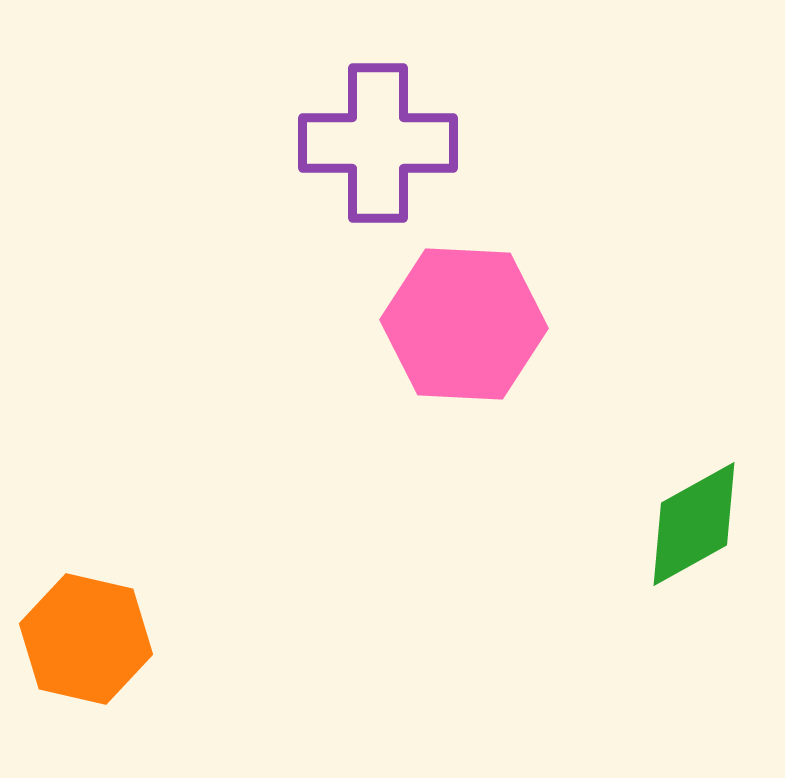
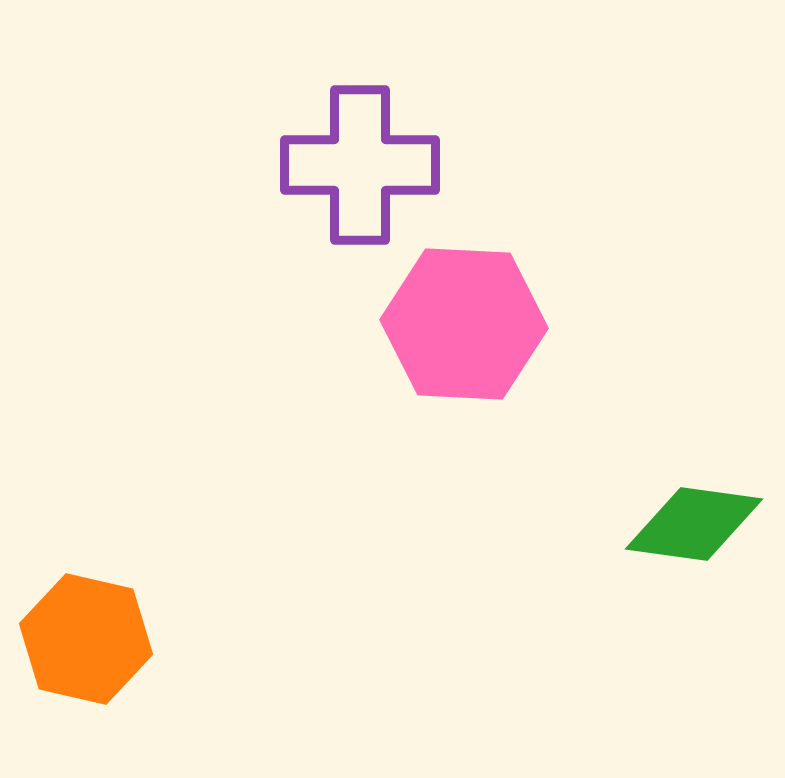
purple cross: moved 18 px left, 22 px down
green diamond: rotated 37 degrees clockwise
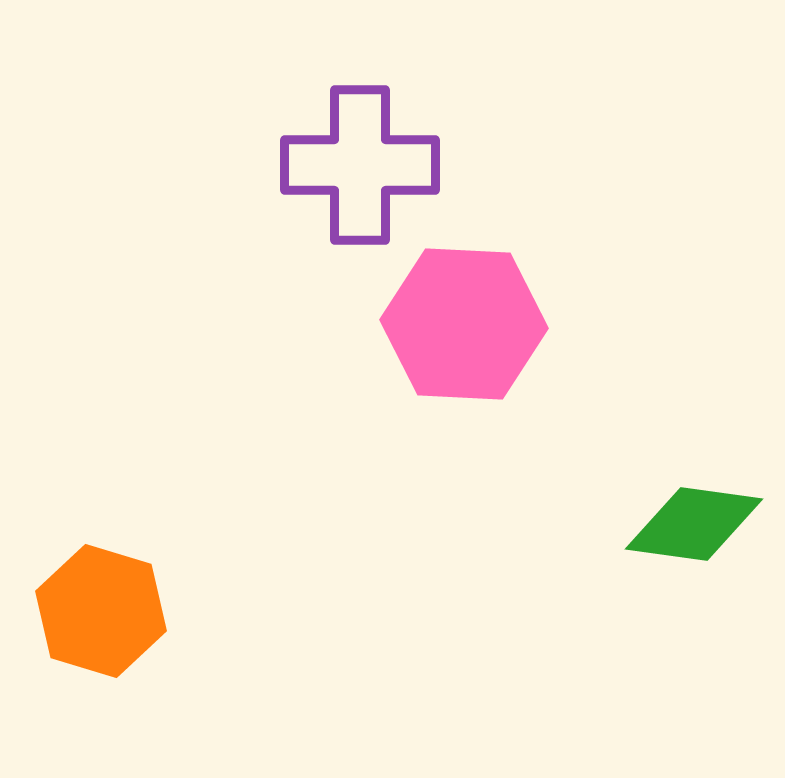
orange hexagon: moved 15 px right, 28 px up; rotated 4 degrees clockwise
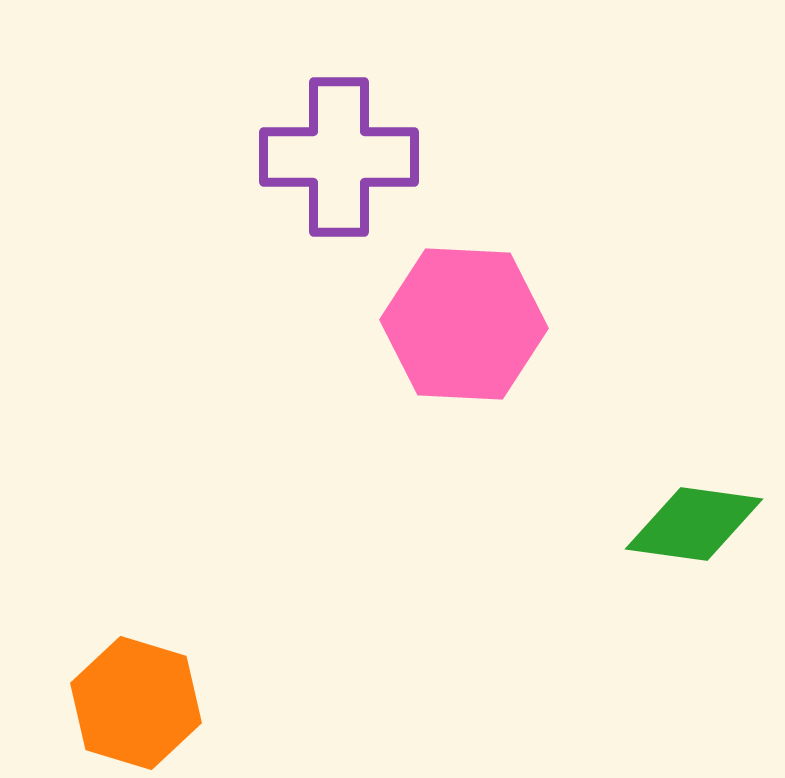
purple cross: moved 21 px left, 8 px up
orange hexagon: moved 35 px right, 92 px down
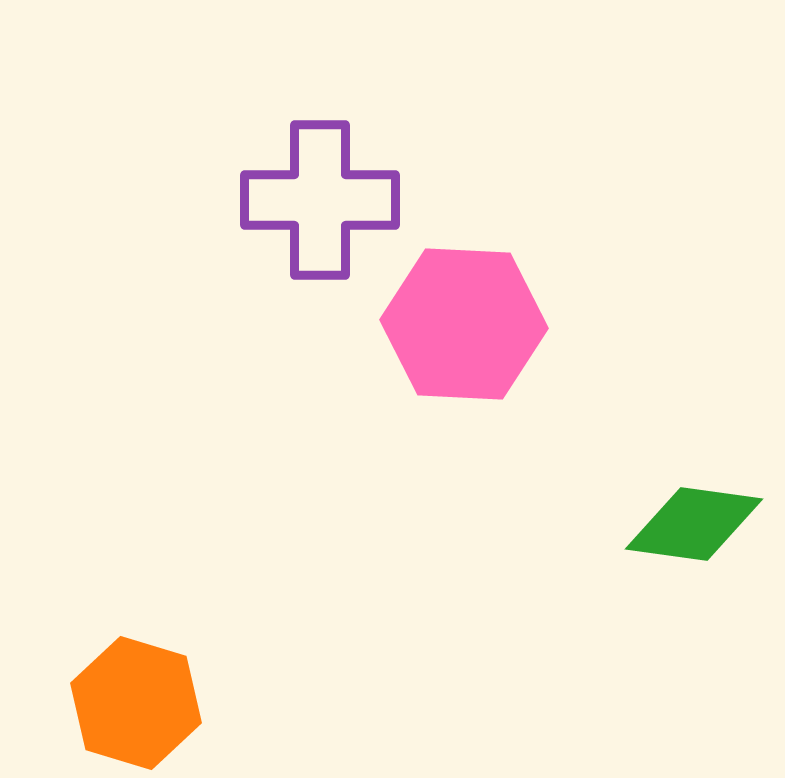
purple cross: moved 19 px left, 43 px down
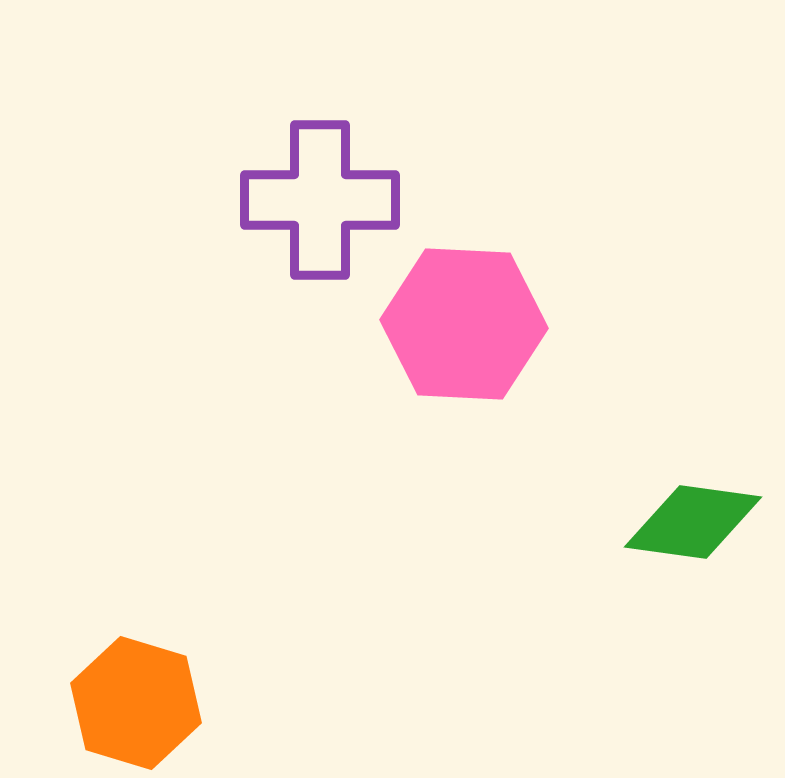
green diamond: moved 1 px left, 2 px up
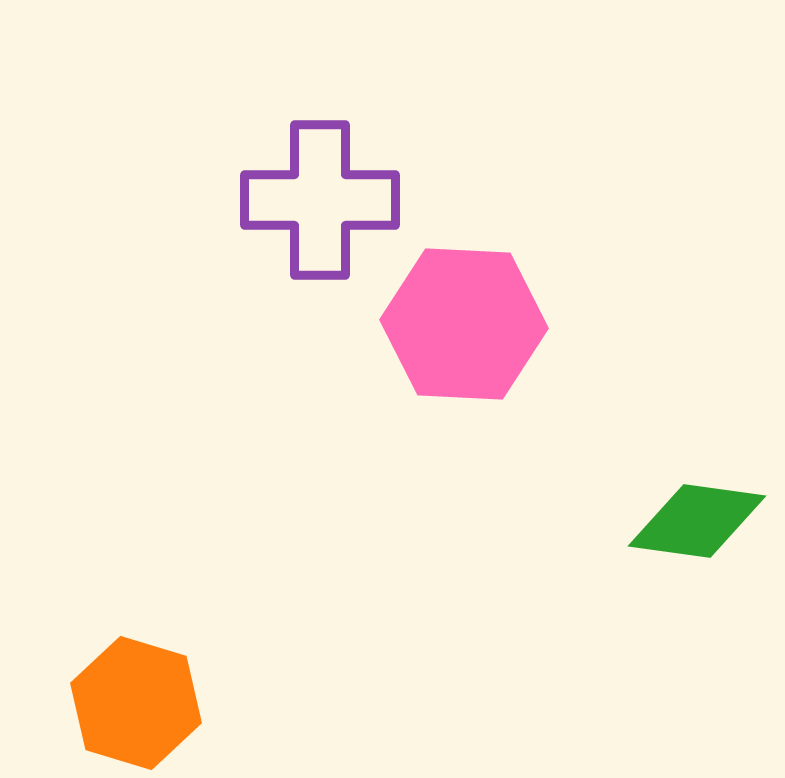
green diamond: moved 4 px right, 1 px up
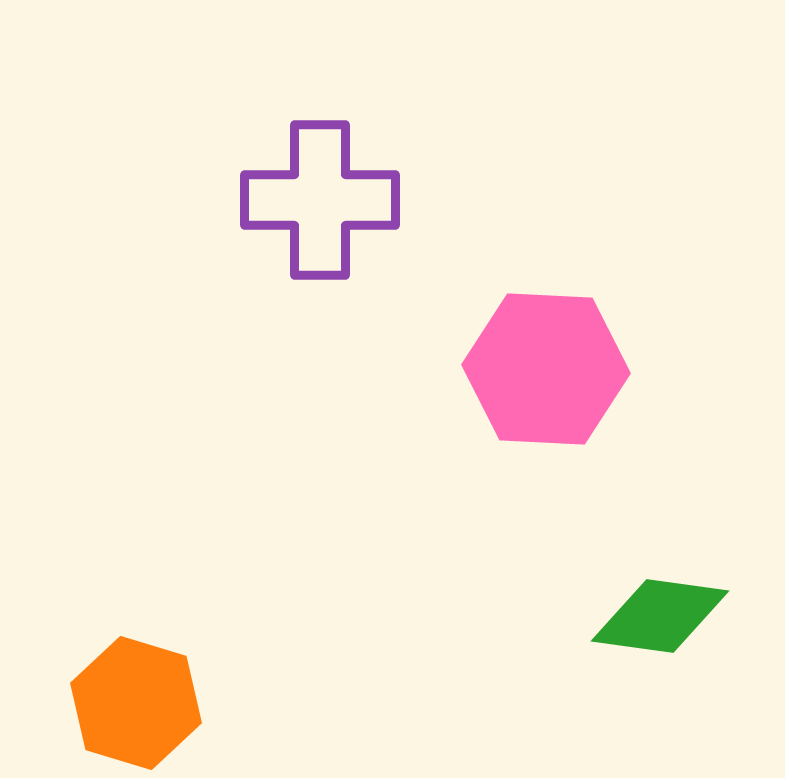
pink hexagon: moved 82 px right, 45 px down
green diamond: moved 37 px left, 95 px down
